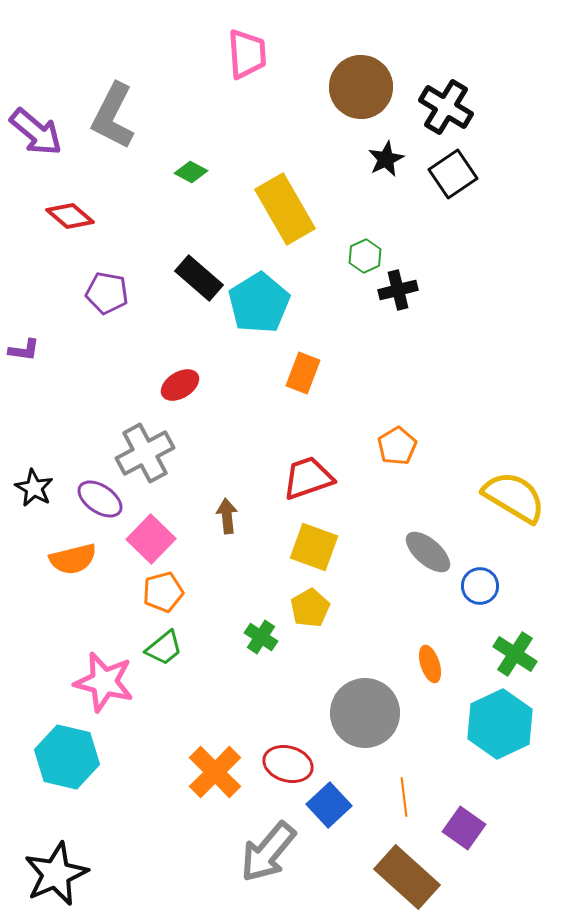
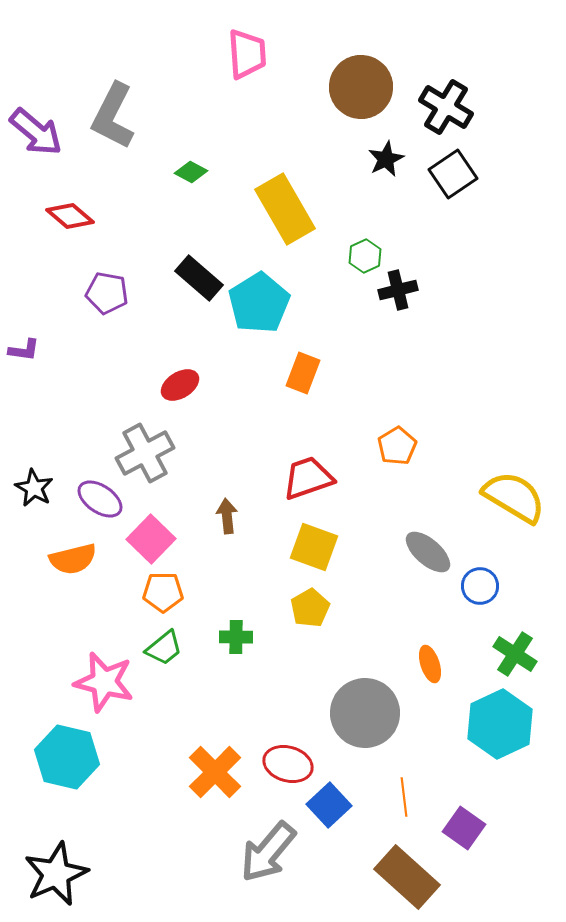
orange pentagon at (163, 592): rotated 15 degrees clockwise
green cross at (261, 637): moved 25 px left; rotated 32 degrees counterclockwise
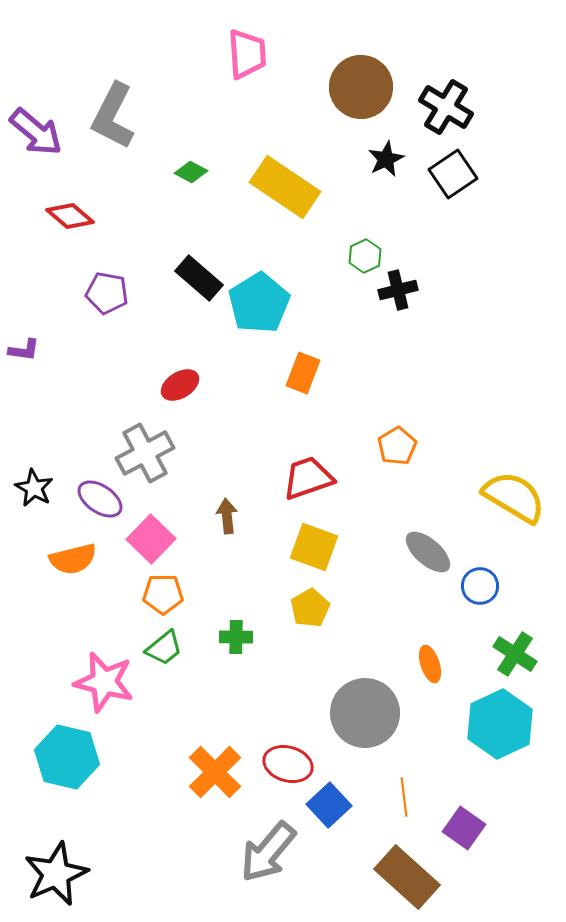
yellow rectangle at (285, 209): moved 22 px up; rotated 26 degrees counterclockwise
orange pentagon at (163, 592): moved 2 px down
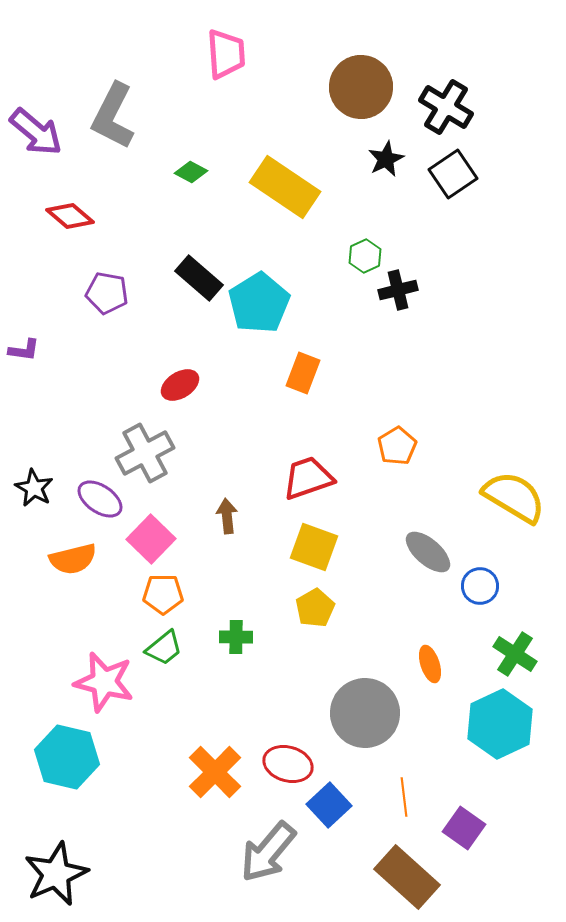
pink trapezoid at (247, 54): moved 21 px left
yellow pentagon at (310, 608): moved 5 px right
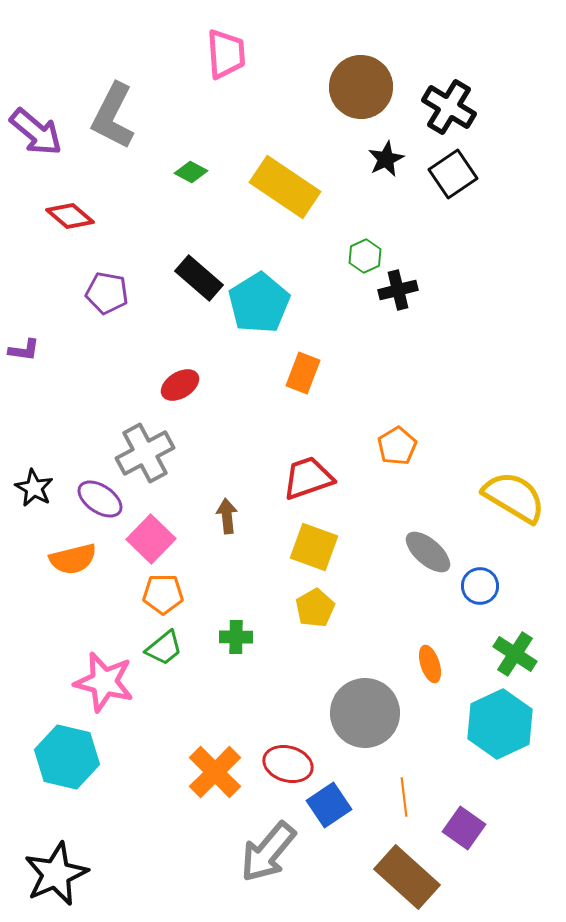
black cross at (446, 107): moved 3 px right
blue square at (329, 805): rotated 9 degrees clockwise
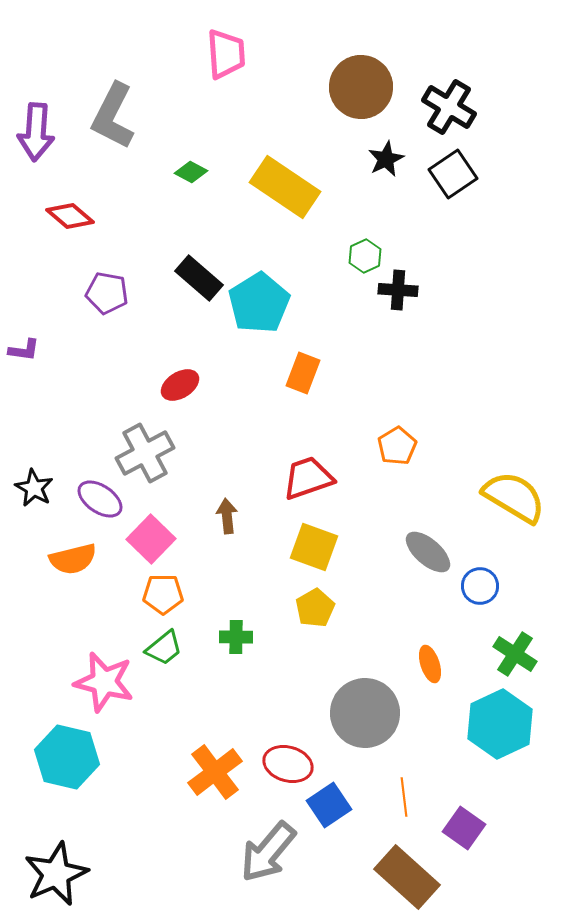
purple arrow at (36, 132): rotated 54 degrees clockwise
black cross at (398, 290): rotated 18 degrees clockwise
orange cross at (215, 772): rotated 8 degrees clockwise
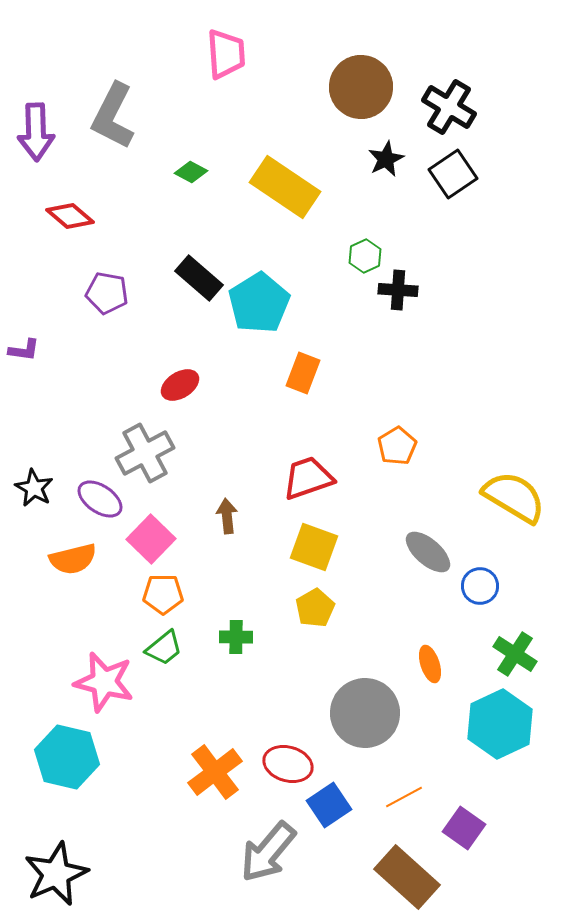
purple arrow at (36, 132): rotated 6 degrees counterclockwise
orange line at (404, 797): rotated 69 degrees clockwise
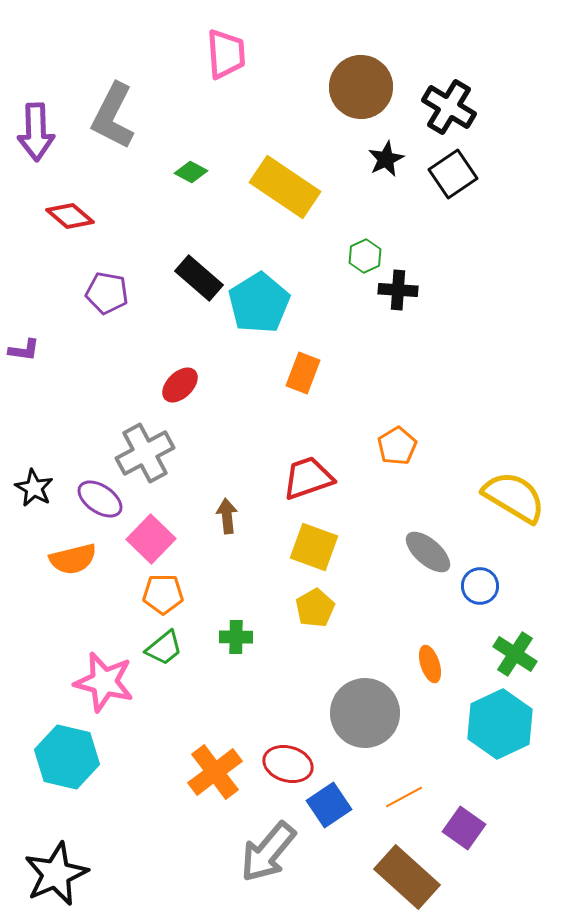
red ellipse at (180, 385): rotated 12 degrees counterclockwise
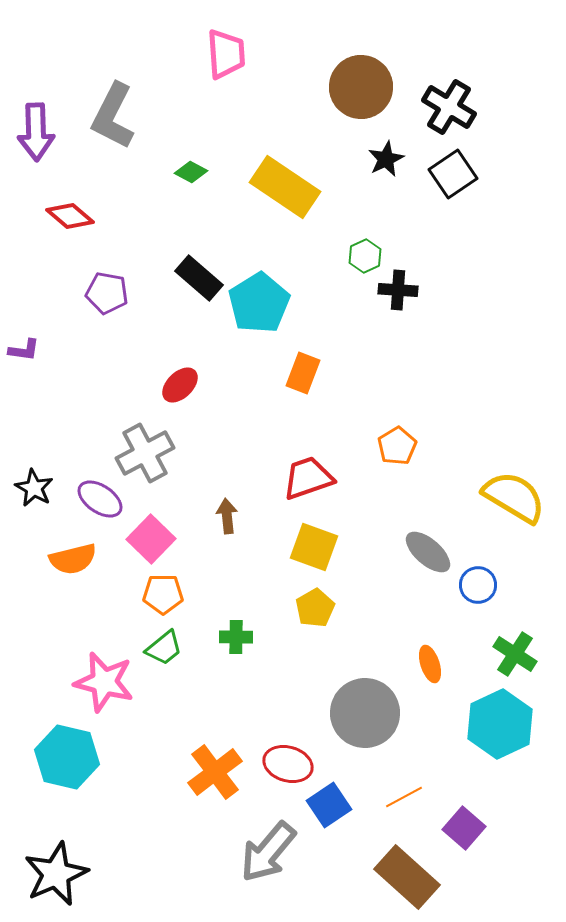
blue circle at (480, 586): moved 2 px left, 1 px up
purple square at (464, 828): rotated 6 degrees clockwise
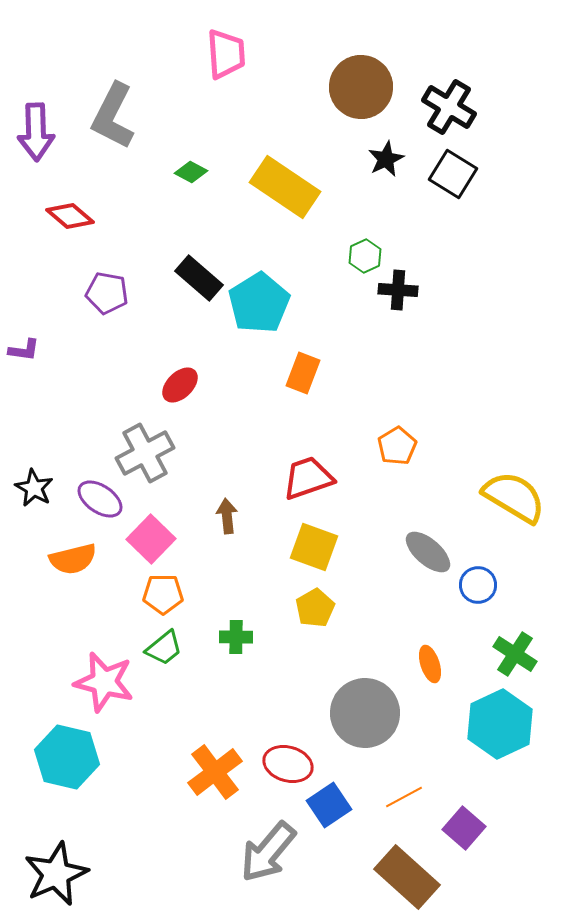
black square at (453, 174): rotated 24 degrees counterclockwise
